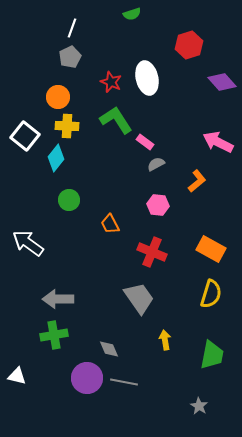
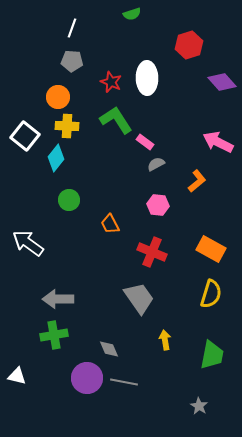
gray pentagon: moved 2 px right, 4 px down; rotated 30 degrees clockwise
white ellipse: rotated 12 degrees clockwise
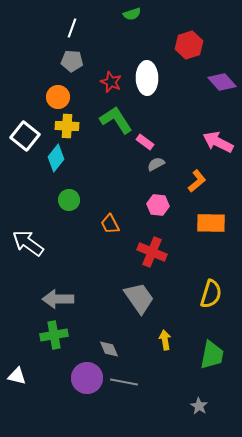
orange rectangle: moved 26 px up; rotated 28 degrees counterclockwise
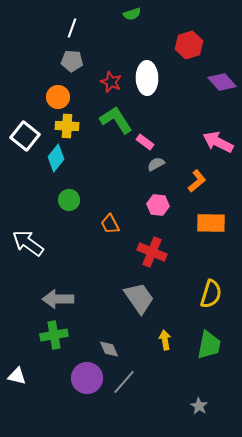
green trapezoid: moved 3 px left, 10 px up
gray line: rotated 60 degrees counterclockwise
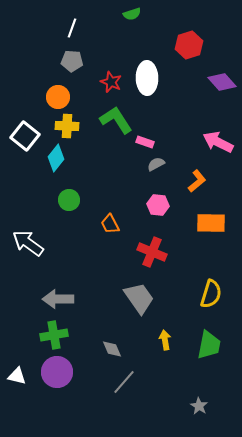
pink rectangle: rotated 18 degrees counterclockwise
gray diamond: moved 3 px right
purple circle: moved 30 px left, 6 px up
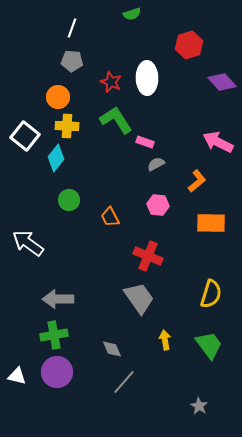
orange trapezoid: moved 7 px up
red cross: moved 4 px left, 4 px down
green trapezoid: rotated 48 degrees counterclockwise
